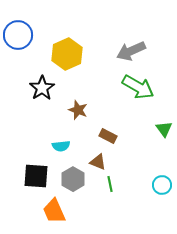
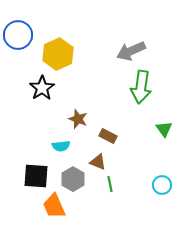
yellow hexagon: moved 9 px left
green arrow: moved 3 px right; rotated 68 degrees clockwise
brown star: moved 9 px down
orange trapezoid: moved 5 px up
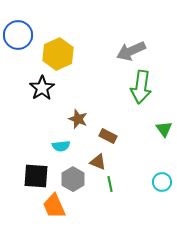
cyan circle: moved 3 px up
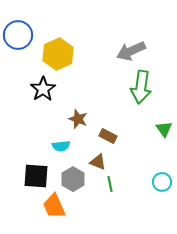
black star: moved 1 px right, 1 px down
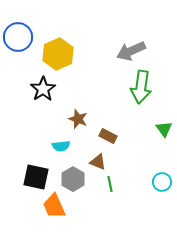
blue circle: moved 2 px down
black square: moved 1 px down; rotated 8 degrees clockwise
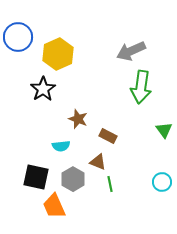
green triangle: moved 1 px down
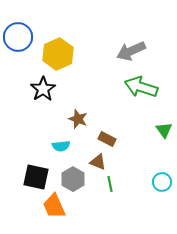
green arrow: rotated 100 degrees clockwise
brown rectangle: moved 1 px left, 3 px down
